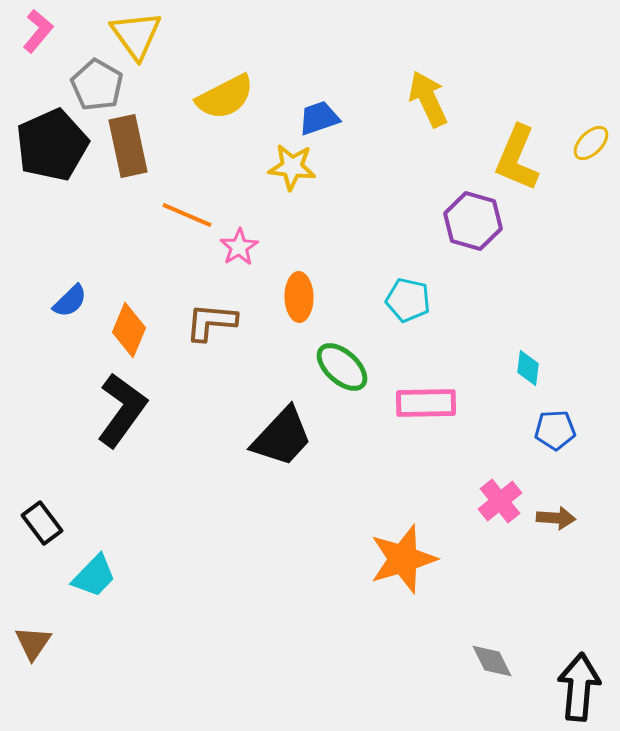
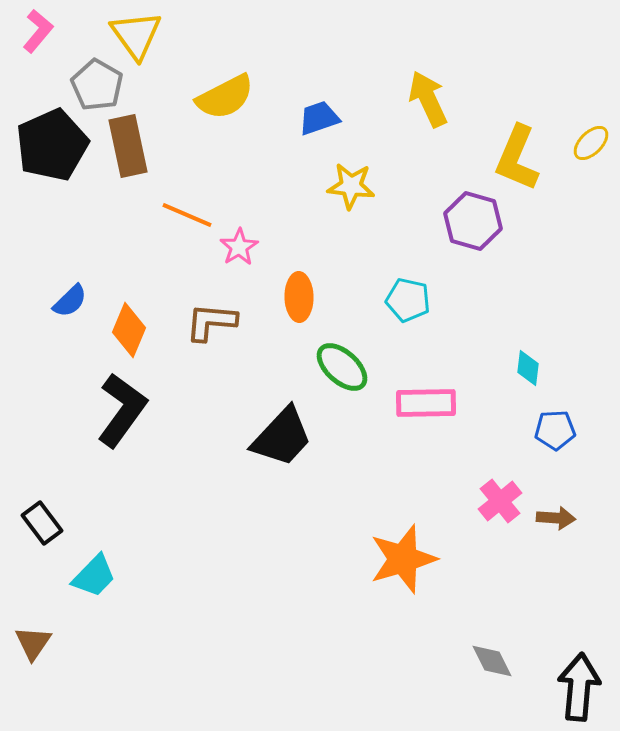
yellow star: moved 59 px right, 19 px down
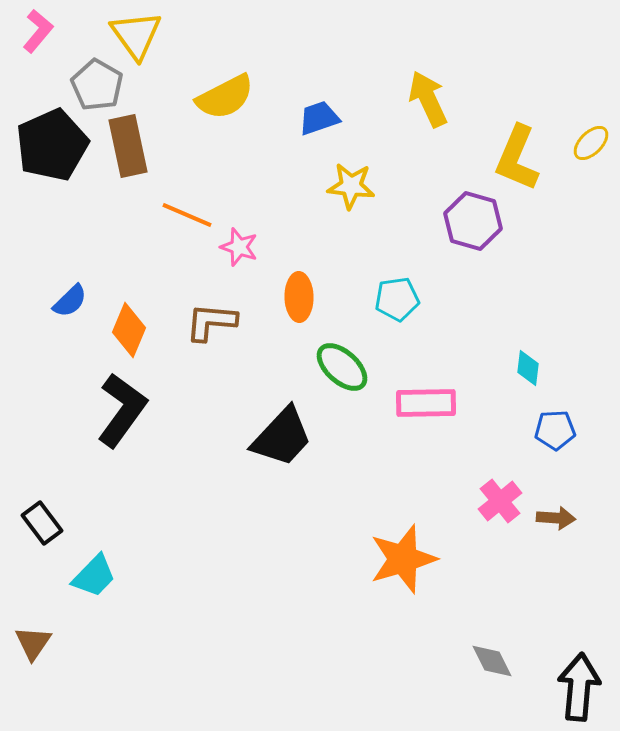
pink star: rotated 21 degrees counterclockwise
cyan pentagon: moved 11 px left, 1 px up; rotated 21 degrees counterclockwise
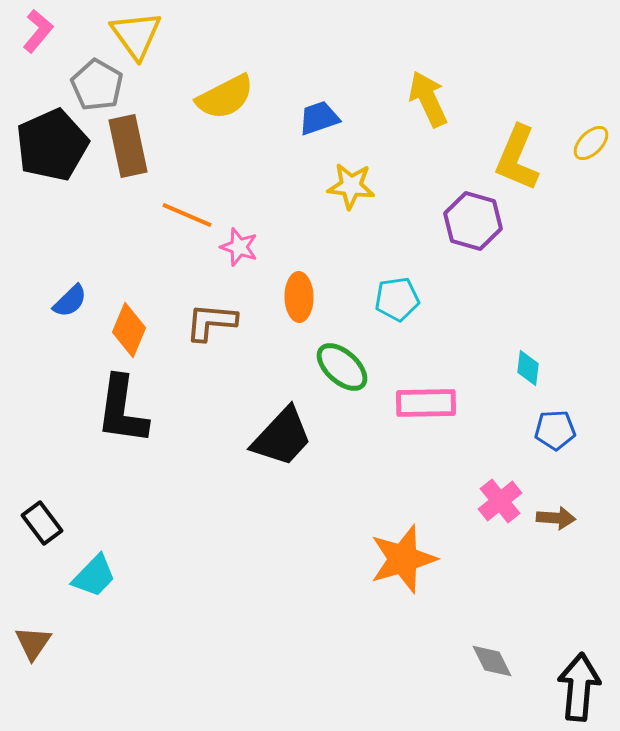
black L-shape: rotated 152 degrees clockwise
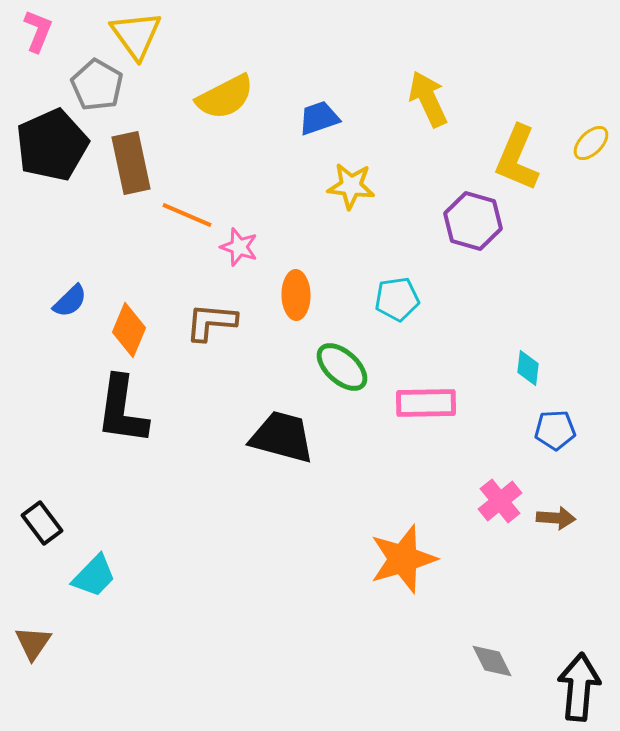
pink L-shape: rotated 18 degrees counterclockwise
brown rectangle: moved 3 px right, 17 px down
orange ellipse: moved 3 px left, 2 px up
black trapezoid: rotated 118 degrees counterclockwise
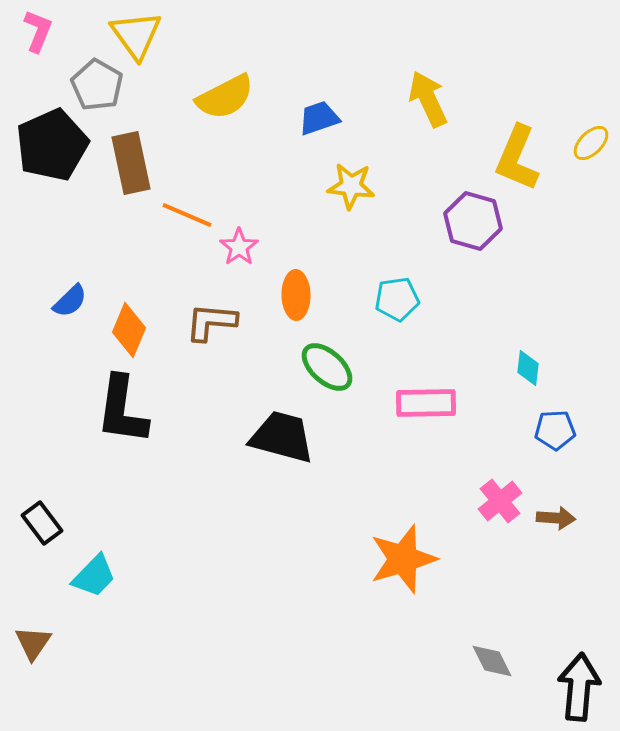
pink star: rotated 18 degrees clockwise
green ellipse: moved 15 px left
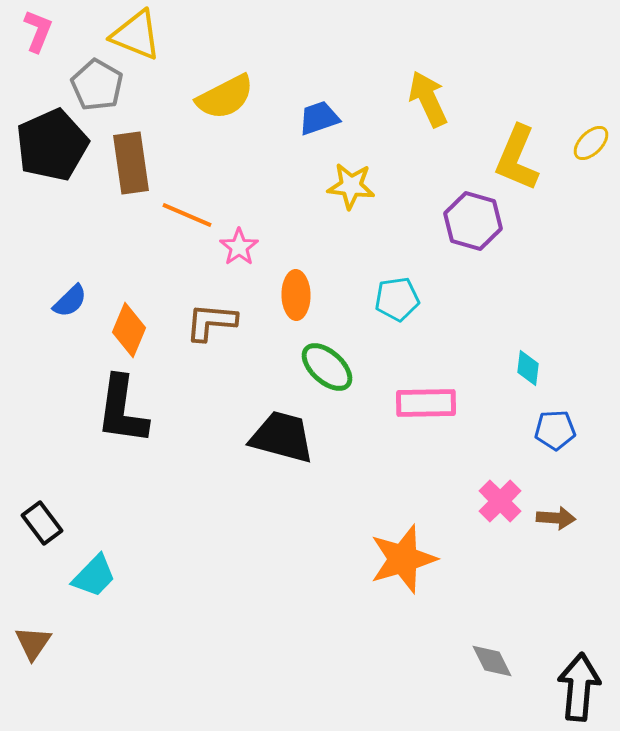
yellow triangle: rotated 32 degrees counterclockwise
brown rectangle: rotated 4 degrees clockwise
pink cross: rotated 6 degrees counterclockwise
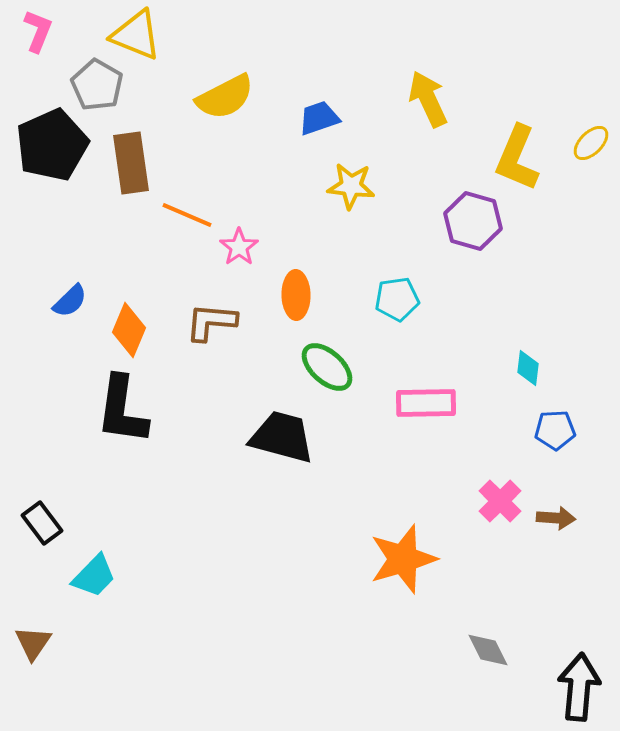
gray diamond: moved 4 px left, 11 px up
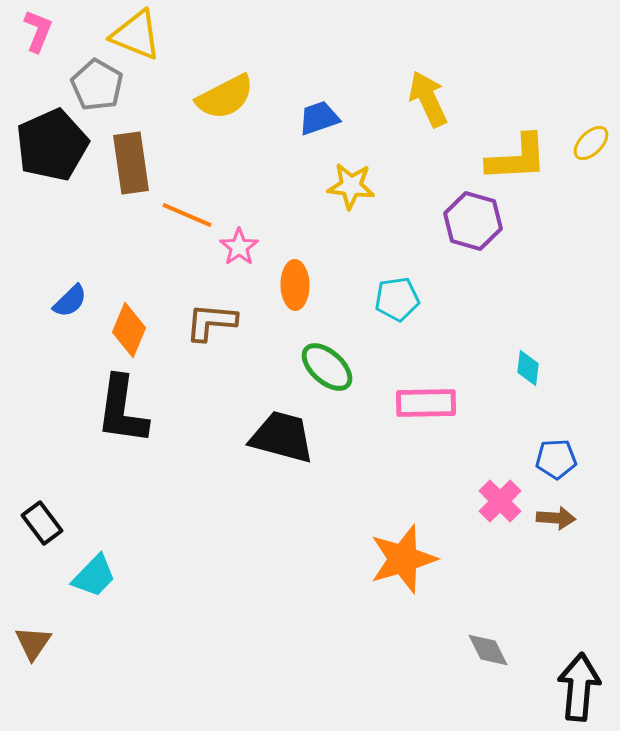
yellow L-shape: rotated 116 degrees counterclockwise
orange ellipse: moved 1 px left, 10 px up
blue pentagon: moved 1 px right, 29 px down
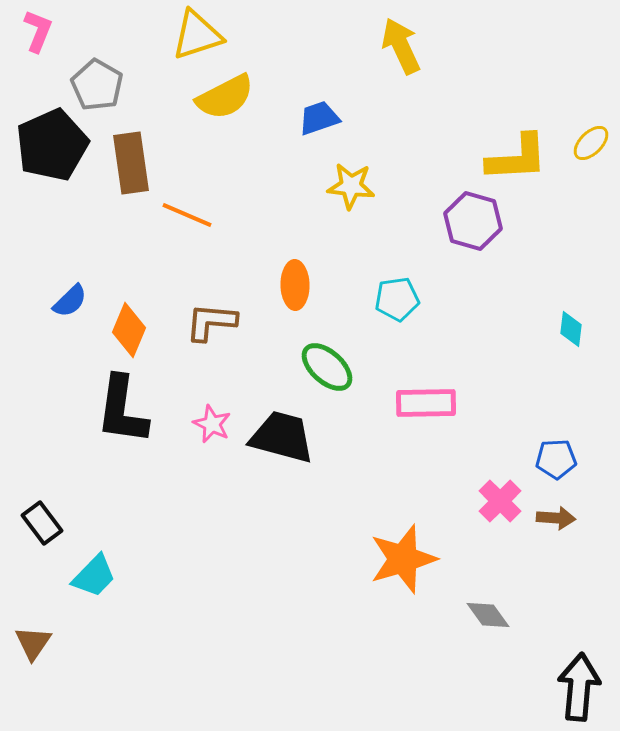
yellow triangle: moved 61 px right; rotated 40 degrees counterclockwise
yellow arrow: moved 27 px left, 53 px up
pink star: moved 27 px left, 177 px down; rotated 12 degrees counterclockwise
cyan diamond: moved 43 px right, 39 px up
gray diamond: moved 35 px up; rotated 9 degrees counterclockwise
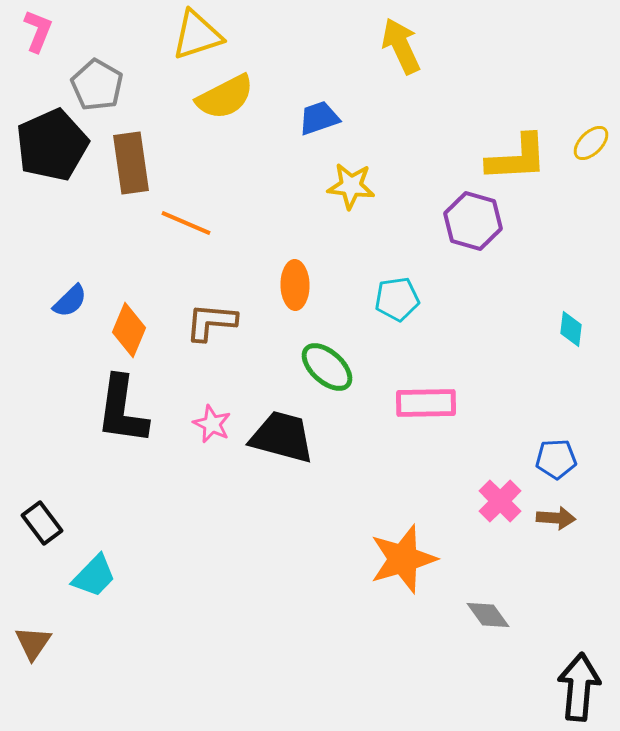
orange line: moved 1 px left, 8 px down
